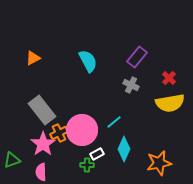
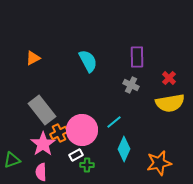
purple rectangle: rotated 40 degrees counterclockwise
white rectangle: moved 21 px left, 1 px down
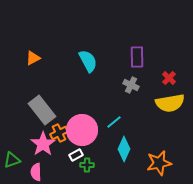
pink semicircle: moved 5 px left
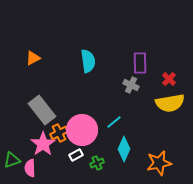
purple rectangle: moved 3 px right, 6 px down
cyan semicircle: rotated 20 degrees clockwise
red cross: moved 1 px down
green cross: moved 10 px right, 2 px up; rotated 24 degrees counterclockwise
pink semicircle: moved 6 px left, 4 px up
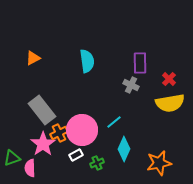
cyan semicircle: moved 1 px left
green triangle: moved 2 px up
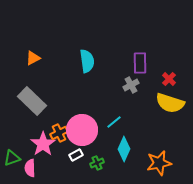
gray cross: rotated 35 degrees clockwise
yellow semicircle: rotated 28 degrees clockwise
gray rectangle: moved 10 px left, 9 px up; rotated 8 degrees counterclockwise
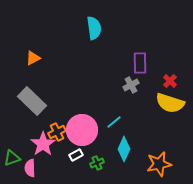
cyan semicircle: moved 7 px right, 33 px up
red cross: moved 1 px right, 2 px down
orange cross: moved 2 px left, 1 px up
orange star: moved 1 px down
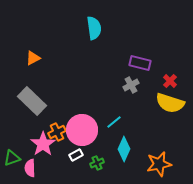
purple rectangle: rotated 75 degrees counterclockwise
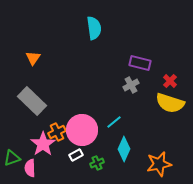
orange triangle: rotated 28 degrees counterclockwise
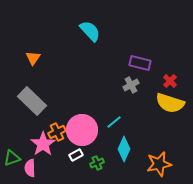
cyan semicircle: moved 4 px left, 3 px down; rotated 35 degrees counterclockwise
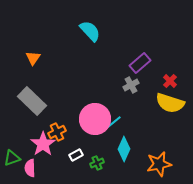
purple rectangle: rotated 55 degrees counterclockwise
pink circle: moved 13 px right, 11 px up
